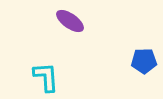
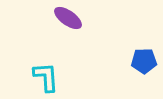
purple ellipse: moved 2 px left, 3 px up
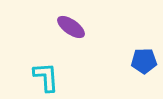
purple ellipse: moved 3 px right, 9 px down
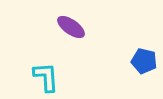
blue pentagon: rotated 15 degrees clockwise
